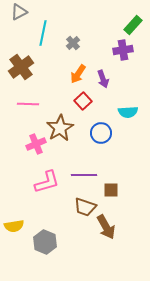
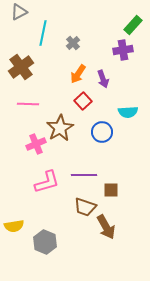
blue circle: moved 1 px right, 1 px up
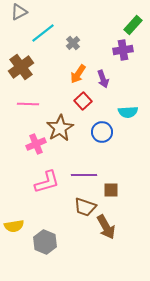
cyan line: rotated 40 degrees clockwise
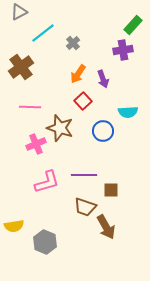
pink line: moved 2 px right, 3 px down
brown star: rotated 24 degrees counterclockwise
blue circle: moved 1 px right, 1 px up
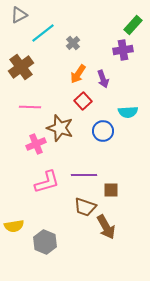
gray triangle: moved 3 px down
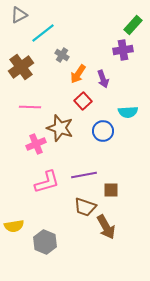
gray cross: moved 11 px left, 12 px down; rotated 16 degrees counterclockwise
purple line: rotated 10 degrees counterclockwise
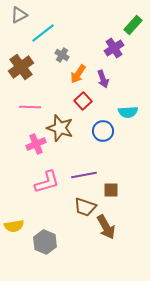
purple cross: moved 9 px left, 2 px up; rotated 24 degrees counterclockwise
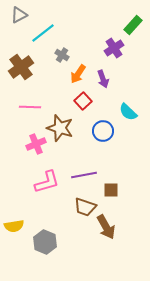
cyan semicircle: rotated 48 degrees clockwise
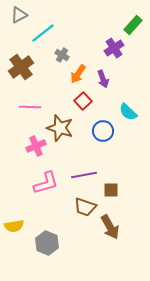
pink cross: moved 2 px down
pink L-shape: moved 1 px left, 1 px down
brown arrow: moved 4 px right
gray hexagon: moved 2 px right, 1 px down
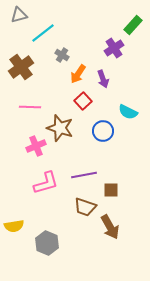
gray triangle: rotated 12 degrees clockwise
cyan semicircle: rotated 18 degrees counterclockwise
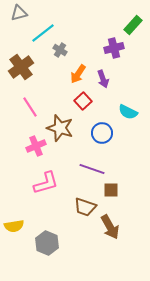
gray triangle: moved 2 px up
purple cross: rotated 18 degrees clockwise
gray cross: moved 2 px left, 5 px up
pink line: rotated 55 degrees clockwise
blue circle: moved 1 px left, 2 px down
purple line: moved 8 px right, 6 px up; rotated 30 degrees clockwise
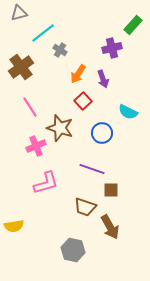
purple cross: moved 2 px left
gray hexagon: moved 26 px right, 7 px down; rotated 10 degrees counterclockwise
